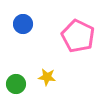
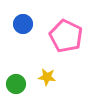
pink pentagon: moved 12 px left
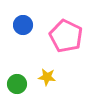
blue circle: moved 1 px down
green circle: moved 1 px right
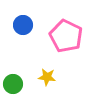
green circle: moved 4 px left
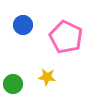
pink pentagon: moved 1 px down
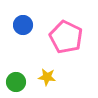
green circle: moved 3 px right, 2 px up
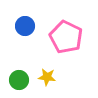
blue circle: moved 2 px right, 1 px down
green circle: moved 3 px right, 2 px up
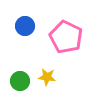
green circle: moved 1 px right, 1 px down
